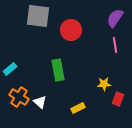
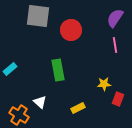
orange cross: moved 18 px down
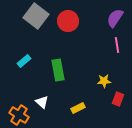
gray square: moved 2 px left; rotated 30 degrees clockwise
red circle: moved 3 px left, 9 px up
pink line: moved 2 px right
cyan rectangle: moved 14 px right, 8 px up
yellow star: moved 3 px up
white triangle: moved 2 px right
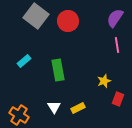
yellow star: rotated 16 degrees counterclockwise
white triangle: moved 12 px right, 5 px down; rotated 16 degrees clockwise
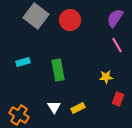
red circle: moved 2 px right, 1 px up
pink line: rotated 21 degrees counterclockwise
cyan rectangle: moved 1 px left, 1 px down; rotated 24 degrees clockwise
yellow star: moved 2 px right, 4 px up; rotated 16 degrees clockwise
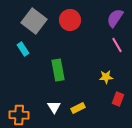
gray square: moved 2 px left, 5 px down
cyan rectangle: moved 13 px up; rotated 72 degrees clockwise
orange cross: rotated 30 degrees counterclockwise
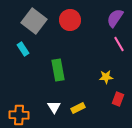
pink line: moved 2 px right, 1 px up
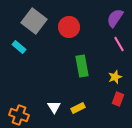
red circle: moved 1 px left, 7 px down
cyan rectangle: moved 4 px left, 2 px up; rotated 16 degrees counterclockwise
green rectangle: moved 24 px right, 4 px up
yellow star: moved 9 px right; rotated 16 degrees counterclockwise
orange cross: rotated 18 degrees clockwise
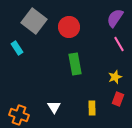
cyan rectangle: moved 2 px left, 1 px down; rotated 16 degrees clockwise
green rectangle: moved 7 px left, 2 px up
yellow rectangle: moved 14 px right; rotated 64 degrees counterclockwise
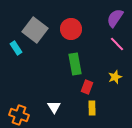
gray square: moved 1 px right, 9 px down
red circle: moved 2 px right, 2 px down
pink line: moved 2 px left; rotated 14 degrees counterclockwise
cyan rectangle: moved 1 px left
red rectangle: moved 31 px left, 12 px up
